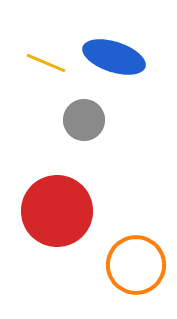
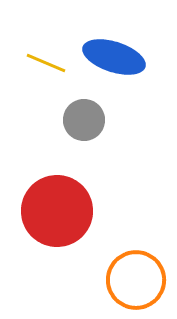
orange circle: moved 15 px down
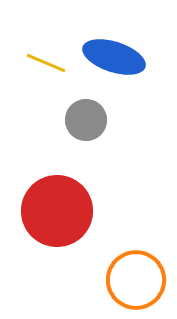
gray circle: moved 2 px right
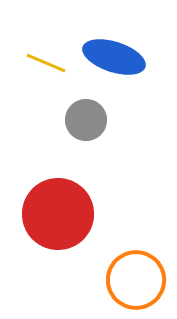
red circle: moved 1 px right, 3 px down
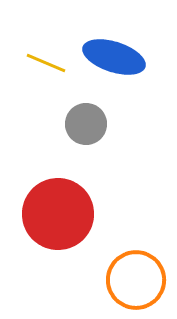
gray circle: moved 4 px down
